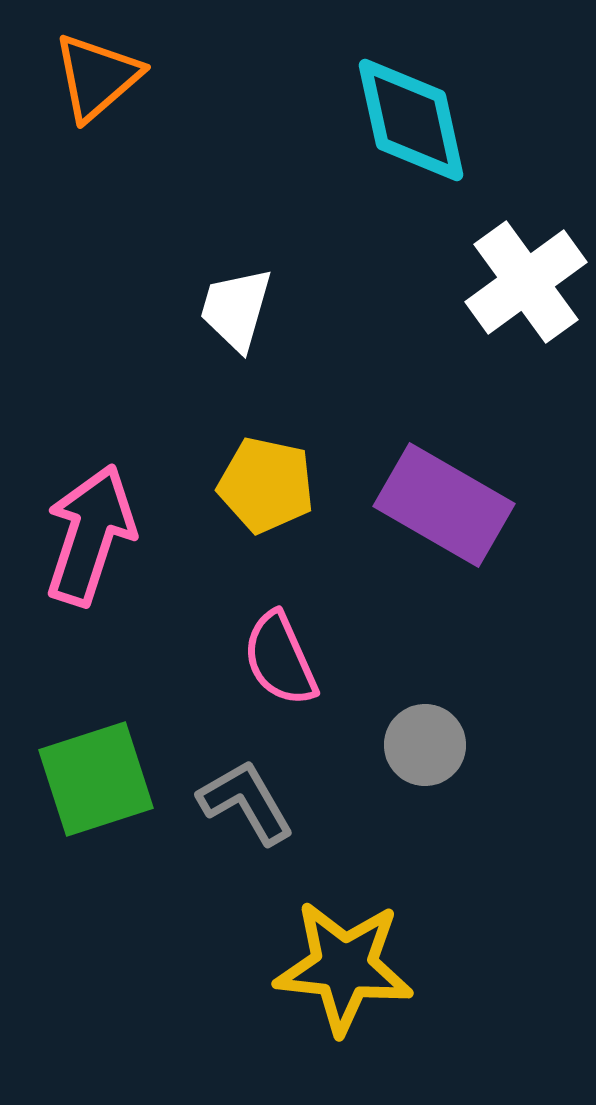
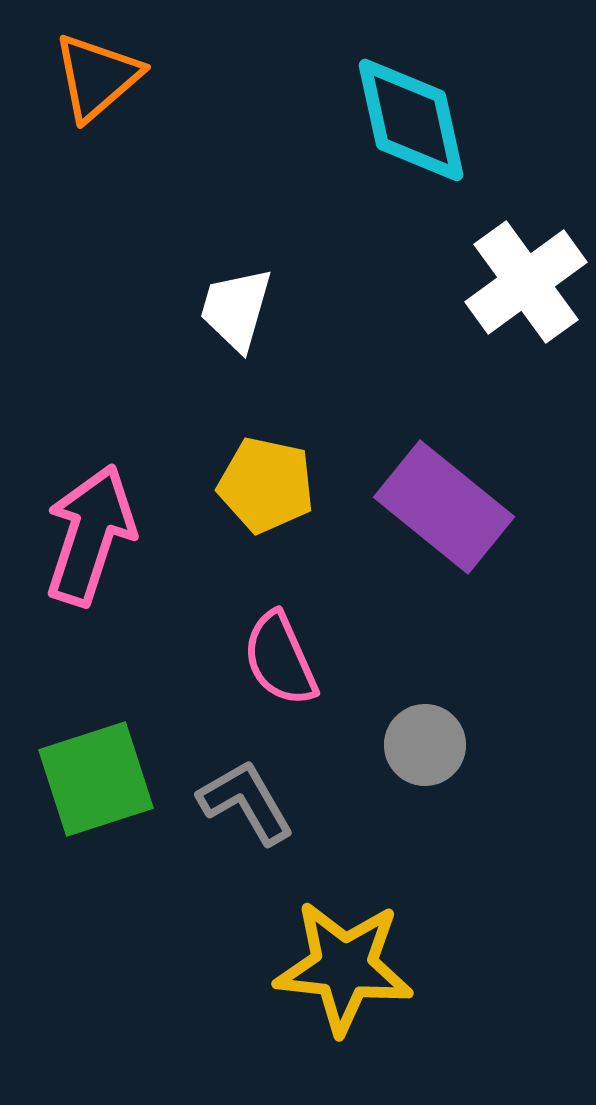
purple rectangle: moved 2 px down; rotated 9 degrees clockwise
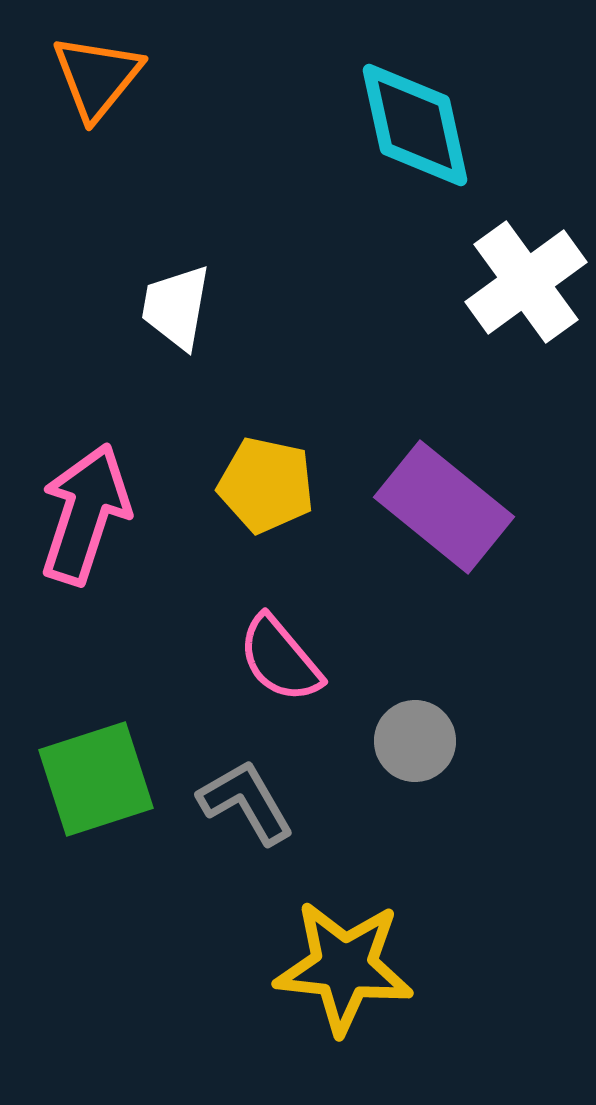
orange triangle: rotated 10 degrees counterclockwise
cyan diamond: moved 4 px right, 5 px down
white trapezoid: moved 60 px left, 2 px up; rotated 6 degrees counterclockwise
pink arrow: moved 5 px left, 21 px up
pink semicircle: rotated 16 degrees counterclockwise
gray circle: moved 10 px left, 4 px up
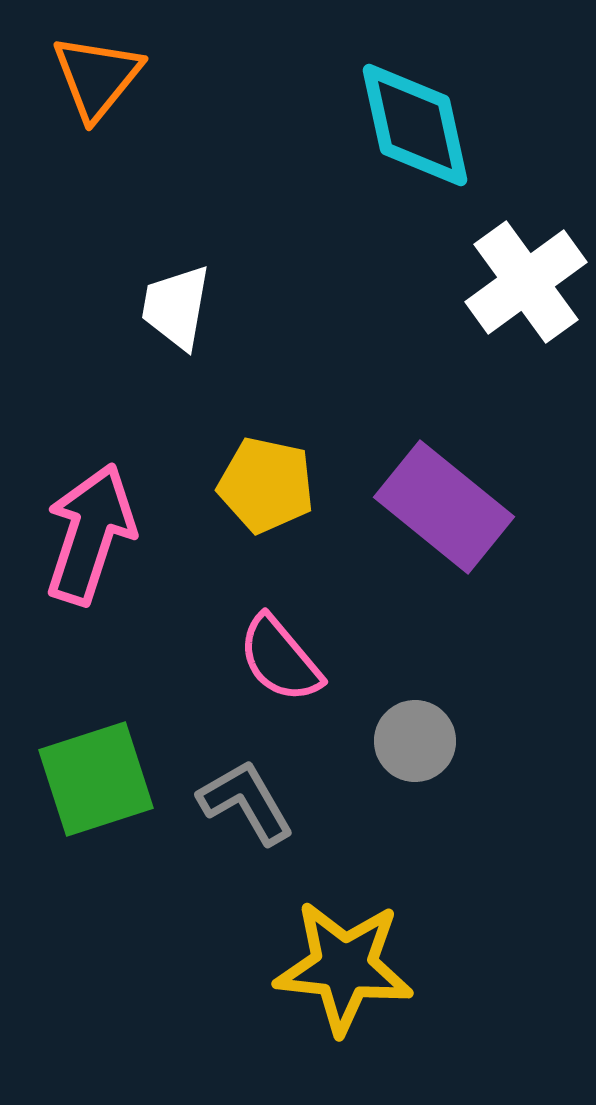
pink arrow: moved 5 px right, 20 px down
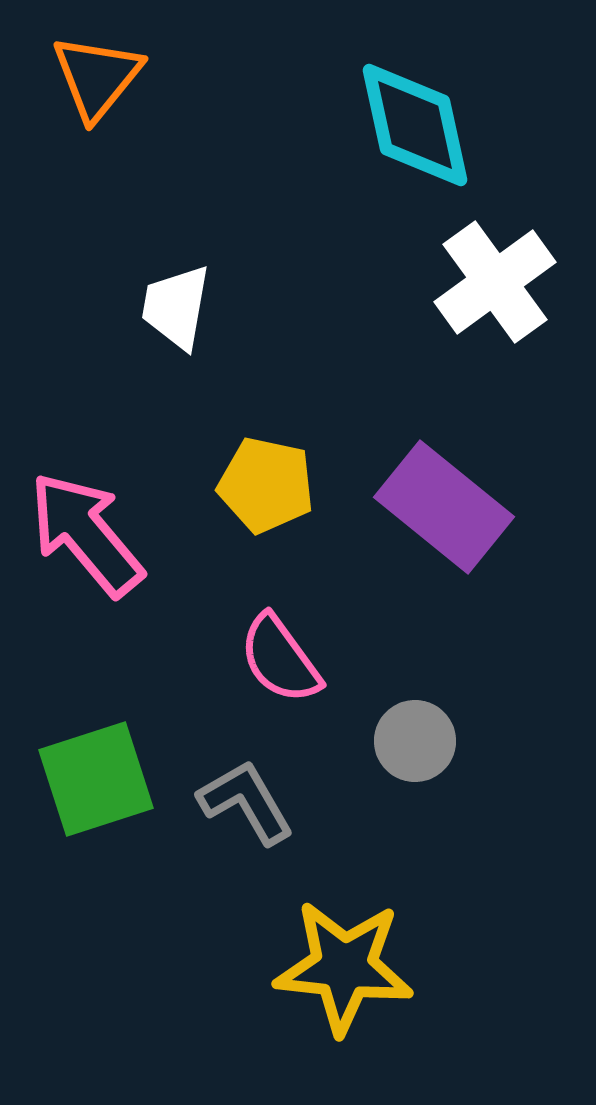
white cross: moved 31 px left
pink arrow: moved 4 px left; rotated 58 degrees counterclockwise
pink semicircle: rotated 4 degrees clockwise
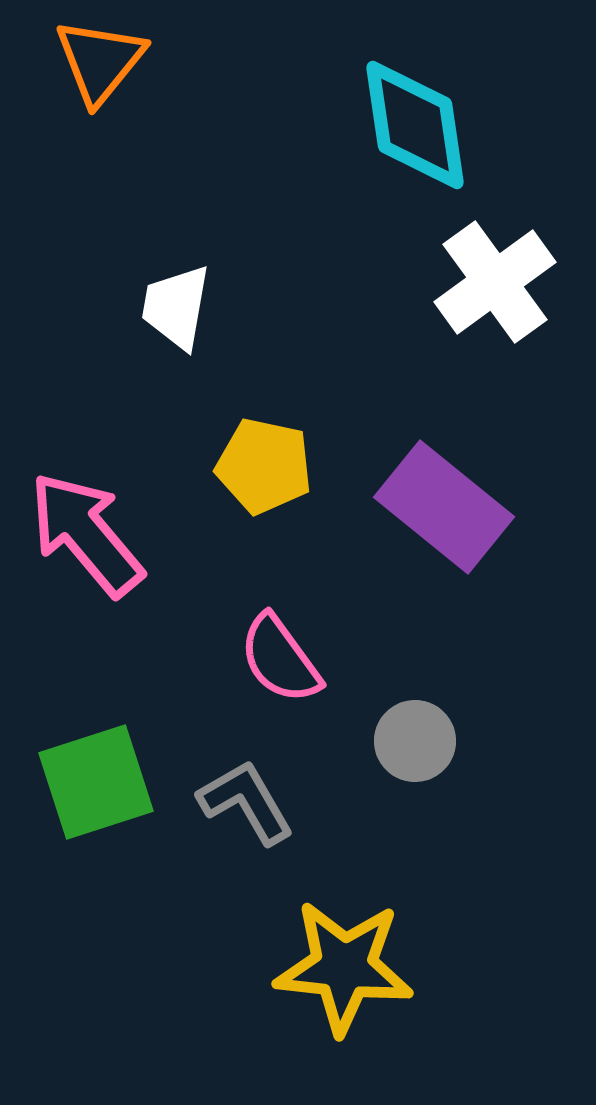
orange triangle: moved 3 px right, 16 px up
cyan diamond: rotated 4 degrees clockwise
yellow pentagon: moved 2 px left, 19 px up
green square: moved 3 px down
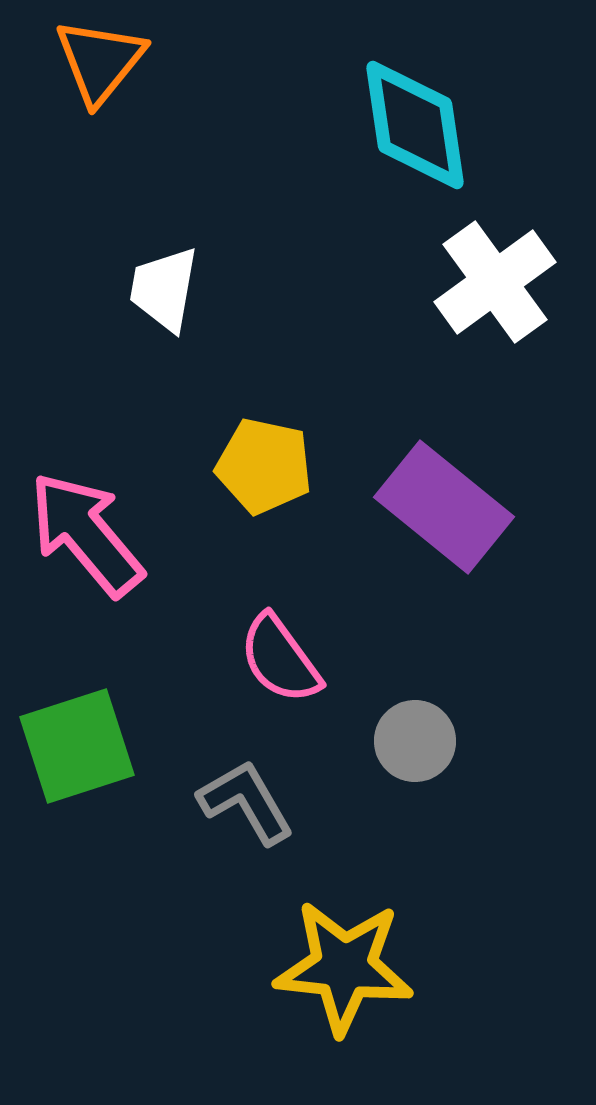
white trapezoid: moved 12 px left, 18 px up
green square: moved 19 px left, 36 px up
